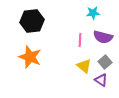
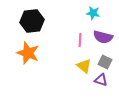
cyan star: rotated 16 degrees clockwise
orange star: moved 2 px left, 4 px up
gray square: rotated 24 degrees counterclockwise
purple triangle: rotated 16 degrees counterclockwise
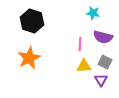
black hexagon: rotated 25 degrees clockwise
pink line: moved 4 px down
orange star: moved 1 px right, 5 px down; rotated 25 degrees clockwise
yellow triangle: rotated 42 degrees counterclockwise
purple triangle: rotated 40 degrees clockwise
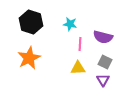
cyan star: moved 23 px left, 11 px down
black hexagon: moved 1 px left, 1 px down
yellow triangle: moved 6 px left, 2 px down
purple triangle: moved 2 px right
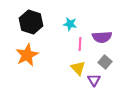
purple semicircle: moved 1 px left; rotated 18 degrees counterclockwise
orange star: moved 2 px left, 3 px up
gray square: rotated 16 degrees clockwise
yellow triangle: rotated 49 degrees clockwise
purple triangle: moved 9 px left
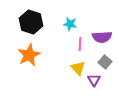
orange star: moved 2 px right
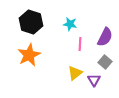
purple semicircle: moved 3 px right; rotated 60 degrees counterclockwise
yellow triangle: moved 3 px left, 5 px down; rotated 35 degrees clockwise
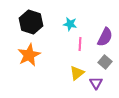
yellow triangle: moved 2 px right
purple triangle: moved 2 px right, 3 px down
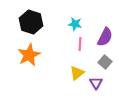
cyan star: moved 5 px right
